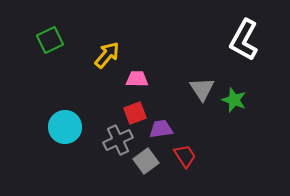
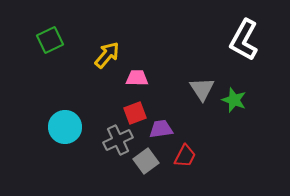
pink trapezoid: moved 1 px up
red trapezoid: rotated 60 degrees clockwise
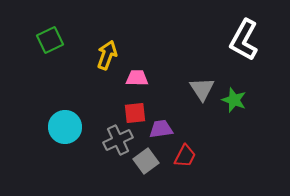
yellow arrow: rotated 20 degrees counterclockwise
red square: rotated 15 degrees clockwise
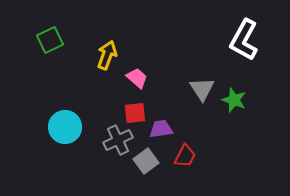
pink trapezoid: rotated 40 degrees clockwise
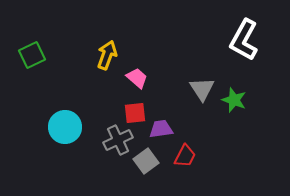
green square: moved 18 px left, 15 px down
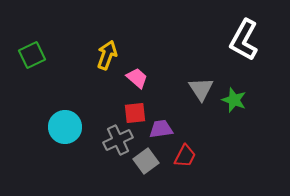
gray triangle: moved 1 px left
